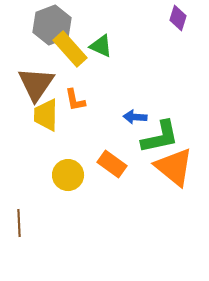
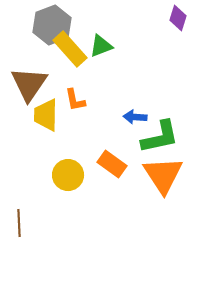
green triangle: rotated 45 degrees counterclockwise
brown triangle: moved 7 px left
orange triangle: moved 11 px left, 8 px down; rotated 18 degrees clockwise
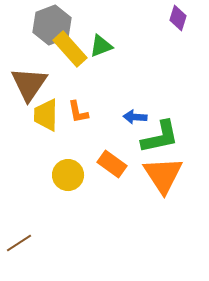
orange L-shape: moved 3 px right, 12 px down
brown line: moved 20 px down; rotated 60 degrees clockwise
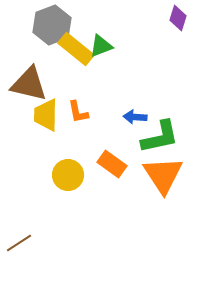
yellow rectangle: moved 6 px right; rotated 9 degrees counterclockwise
brown triangle: rotated 51 degrees counterclockwise
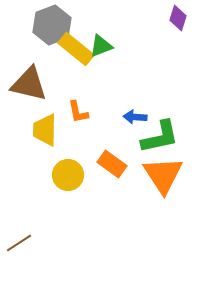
yellow trapezoid: moved 1 px left, 15 px down
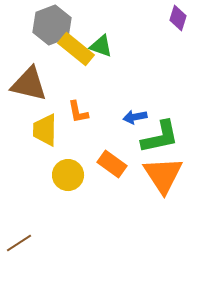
green triangle: rotated 40 degrees clockwise
blue arrow: rotated 15 degrees counterclockwise
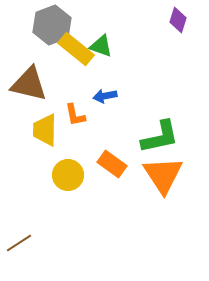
purple diamond: moved 2 px down
orange L-shape: moved 3 px left, 3 px down
blue arrow: moved 30 px left, 21 px up
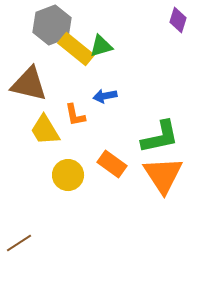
green triangle: rotated 35 degrees counterclockwise
yellow trapezoid: rotated 32 degrees counterclockwise
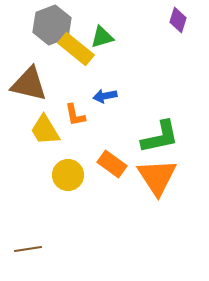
green triangle: moved 1 px right, 9 px up
orange triangle: moved 6 px left, 2 px down
brown line: moved 9 px right, 6 px down; rotated 24 degrees clockwise
